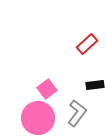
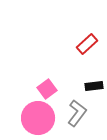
black rectangle: moved 1 px left, 1 px down
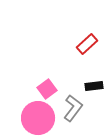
gray L-shape: moved 4 px left, 5 px up
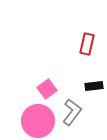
red rectangle: rotated 35 degrees counterclockwise
gray L-shape: moved 1 px left, 4 px down
pink circle: moved 3 px down
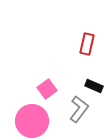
black rectangle: rotated 30 degrees clockwise
gray L-shape: moved 7 px right, 3 px up
pink circle: moved 6 px left
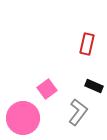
gray L-shape: moved 1 px left, 3 px down
pink circle: moved 9 px left, 3 px up
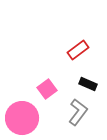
red rectangle: moved 9 px left, 6 px down; rotated 40 degrees clockwise
black rectangle: moved 6 px left, 2 px up
pink circle: moved 1 px left
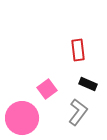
red rectangle: rotated 60 degrees counterclockwise
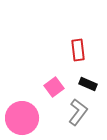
pink square: moved 7 px right, 2 px up
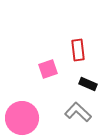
pink square: moved 6 px left, 18 px up; rotated 18 degrees clockwise
gray L-shape: rotated 84 degrees counterclockwise
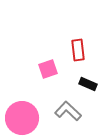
gray L-shape: moved 10 px left, 1 px up
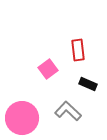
pink square: rotated 18 degrees counterclockwise
